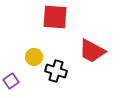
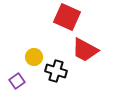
red square: moved 12 px right; rotated 20 degrees clockwise
red trapezoid: moved 7 px left, 1 px up
purple square: moved 6 px right
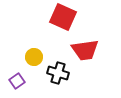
red square: moved 4 px left
red trapezoid: rotated 36 degrees counterclockwise
black cross: moved 2 px right, 2 px down
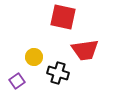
red square: rotated 12 degrees counterclockwise
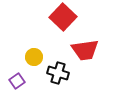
red square: rotated 32 degrees clockwise
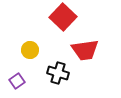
yellow circle: moved 4 px left, 7 px up
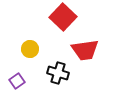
yellow circle: moved 1 px up
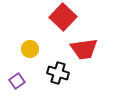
red trapezoid: moved 1 px left, 1 px up
